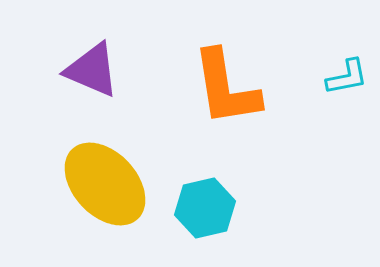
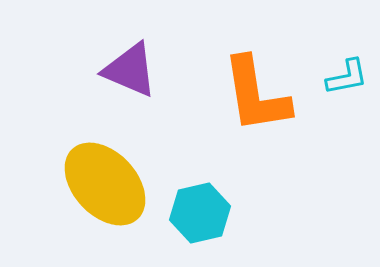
purple triangle: moved 38 px right
orange L-shape: moved 30 px right, 7 px down
cyan hexagon: moved 5 px left, 5 px down
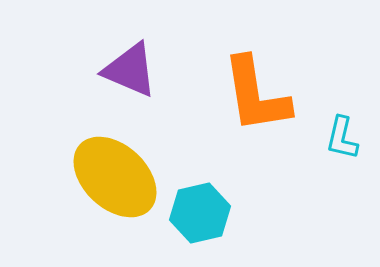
cyan L-shape: moved 5 px left, 61 px down; rotated 114 degrees clockwise
yellow ellipse: moved 10 px right, 7 px up; rotated 4 degrees counterclockwise
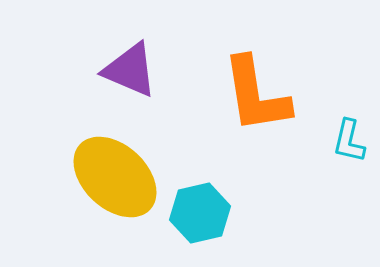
cyan L-shape: moved 7 px right, 3 px down
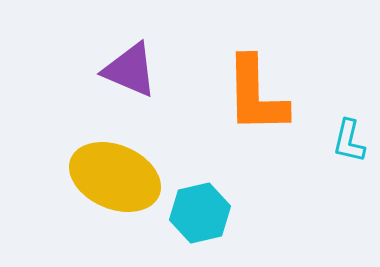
orange L-shape: rotated 8 degrees clockwise
yellow ellipse: rotated 20 degrees counterclockwise
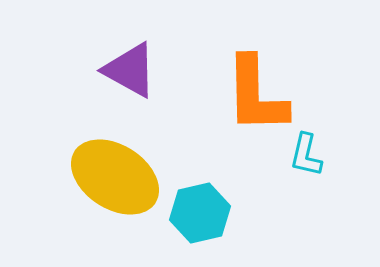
purple triangle: rotated 6 degrees clockwise
cyan L-shape: moved 43 px left, 14 px down
yellow ellipse: rotated 10 degrees clockwise
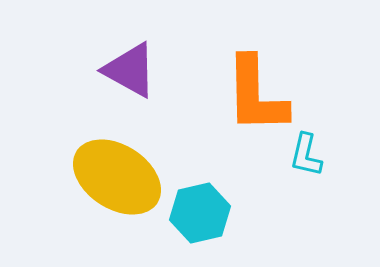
yellow ellipse: moved 2 px right
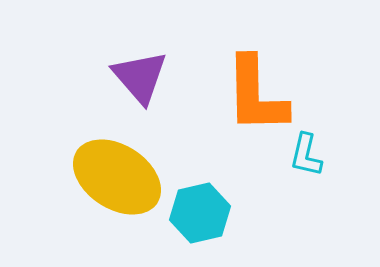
purple triangle: moved 10 px right, 7 px down; rotated 20 degrees clockwise
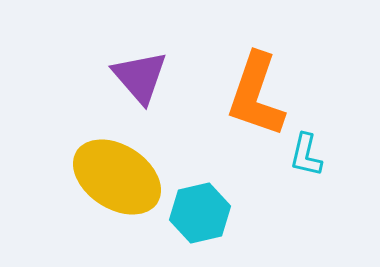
orange L-shape: rotated 20 degrees clockwise
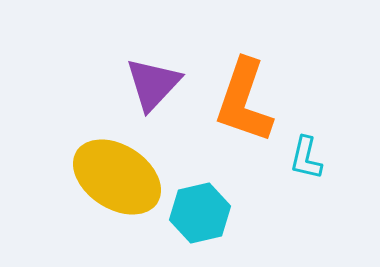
purple triangle: moved 13 px right, 7 px down; rotated 24 degrees clockwise
orange L-shape: moved 12 px left, 6 px down
cyan L-shape: moved 3 px down
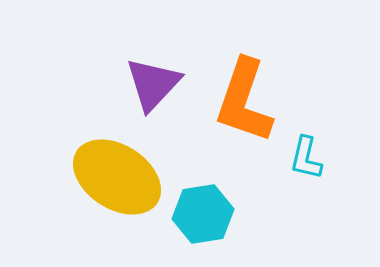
cyan hexagon: moved 3 px right, 1 px down; rotated 4 degrees clockwise
